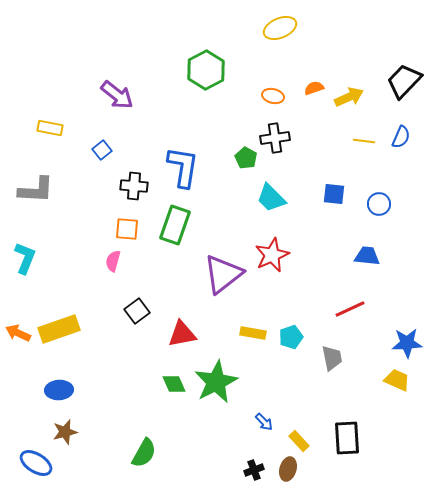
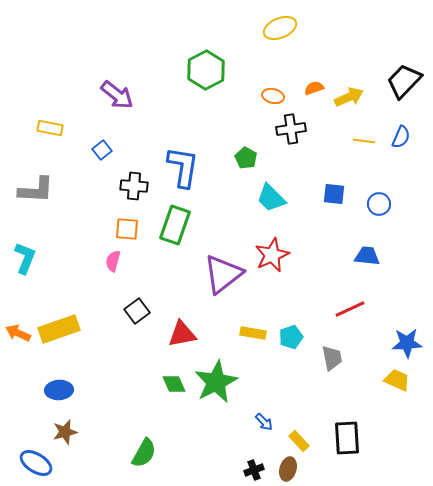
black cross at (275, 138): moved 16 px right, 9 px up
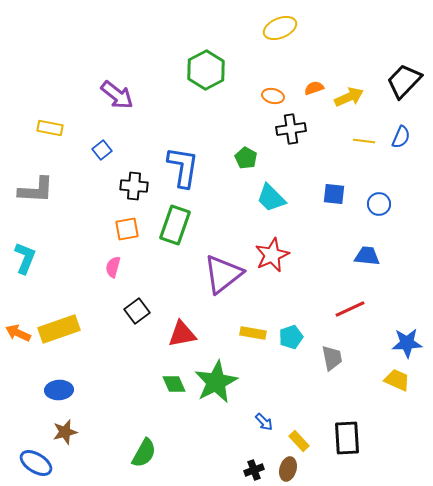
orange square at (127, 229): rotated 15 degrees counterclockwise
pink semicircle at (113, 261): moved 6 px down
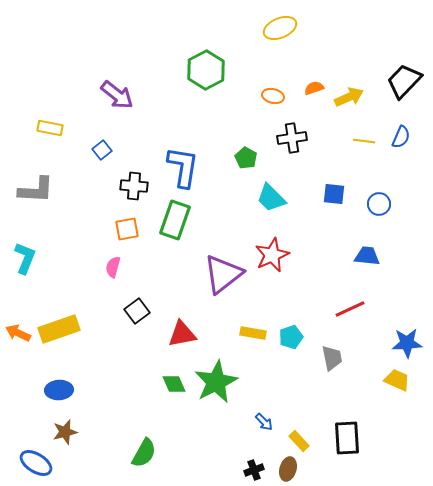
black cross at (291, 129): moved 1 px right, 9 px down
green rectangle at (175, 225): moved 5 px up
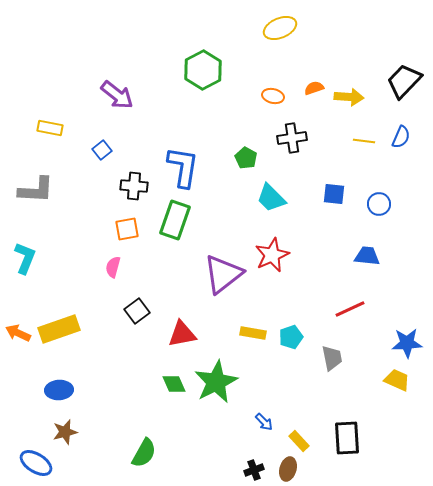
green hexagon at (206, 70): moved 3 px left
yellow arrow at (349, 97): rotated 28 degrees clockwise
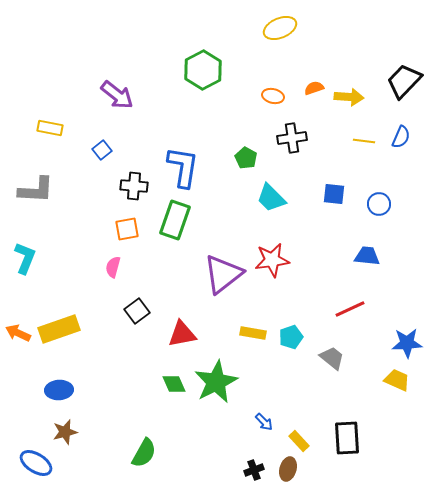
red star at (272, 255): moved 5 px down; rotated 16 degrees clockwise
gray trapezoid at (332, 358): rotated 40 degrees counterclockwise
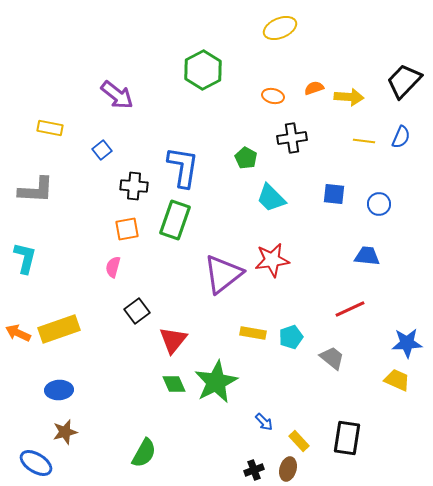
cyan L-shape at (25, 258): rotated 8 degrees counterclockwise
red triangle at (182, 334): moved 9 px left, 6 px down; rotated 40 degrees counterclockwise
black rectangle at (347, 438): rotated 12 degrees clockwise
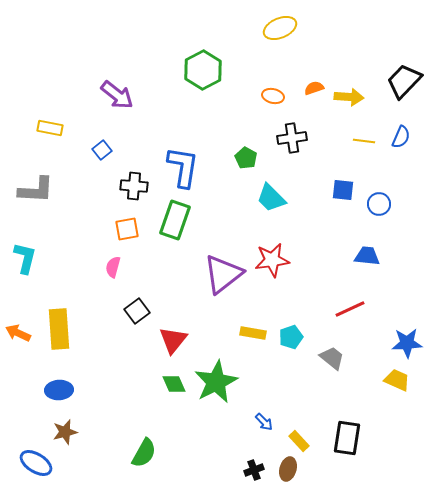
blue square at (334, 194): moved 9 px right, 4 px up
yellow rectangle at (59, 329): rotated 75 degrees counterclockwise
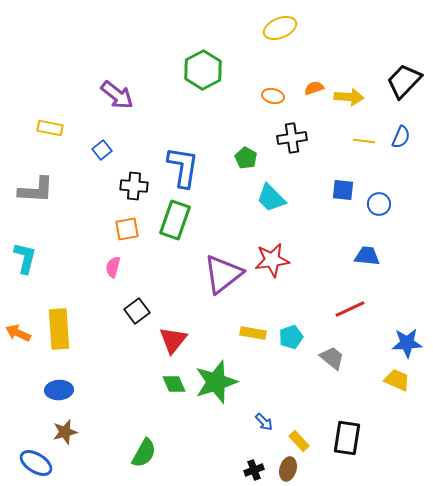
green star at (216, 382): rotated 9 degrees clockwise
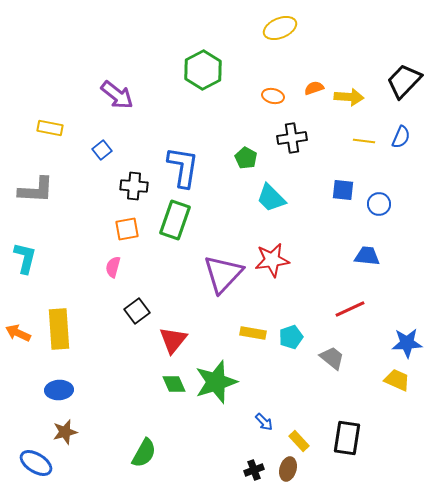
purple triangle at (223, 274): rotated 9 degrees counterclockwise
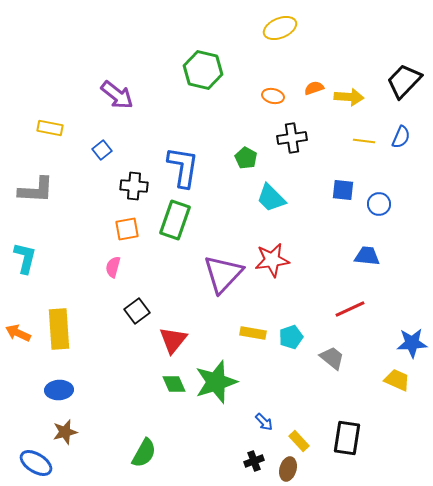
green hexagon at (203, 70): rotated 18 degrees counterclockwise
blue star at (407, 343): moved 5 px right
black cross at (254, 470): moved 9 px up
